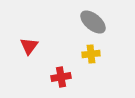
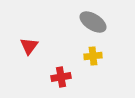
gray ellipse: rotated 8 degrees counterclockwise
yellow cross: moved 2 px right, 2 px down
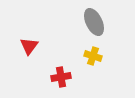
gray ellipse: moved 1 px right; rotated 32 degrees clockwise
yellow cross: rotated 24 degrees clockwise
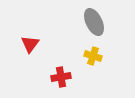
red triangle: moved 1 px right, 2 px up
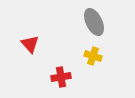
red triangle: rotated 18 degrees counterclockwise
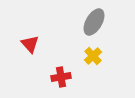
gray ellipse: rotated 56 degrees clockwise
yellow cross: rotated 30 degrees clockwise
